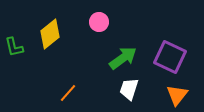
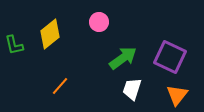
green L-shape: moved 2 px up
white trapezoid: moved 3 px right
orange line: moved 8 px left, 7 px up
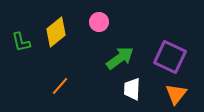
yellow diamond: moved 6 px right, 2 px up
green L-shape: moved 7 px right, 3 px up
green arrow: moved 3 px left
white trapezoid: rotated 15 degrees counterclockwise
orange triangle: moved 1 px left, 1 px up
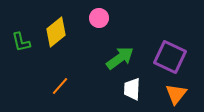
pink circle: moved 4 px up
